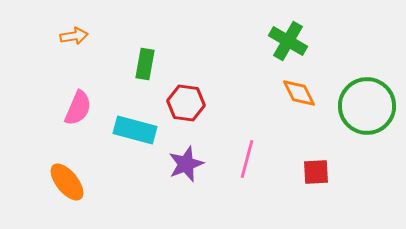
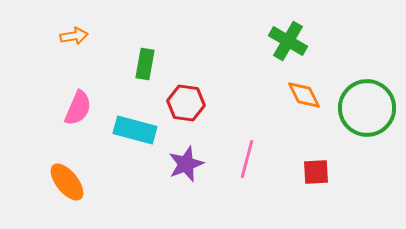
orange diamond: moved 5 px right, 2 px down
green circle: moved 2 px down
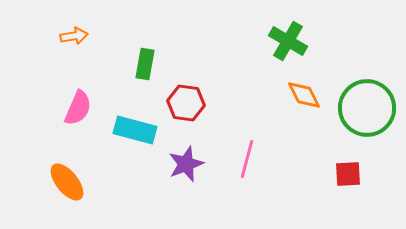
red square: moved 32 px right, 2 px down
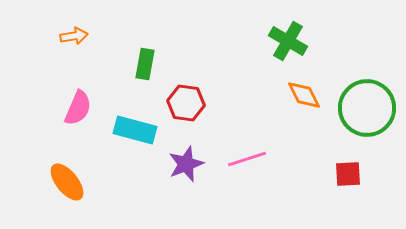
pink line: rotated 57 degrees clockwise
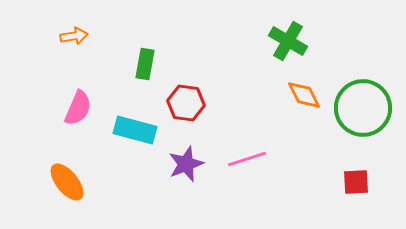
green circle: moved 4 px left
red square: moved 8 px right, 8 px down
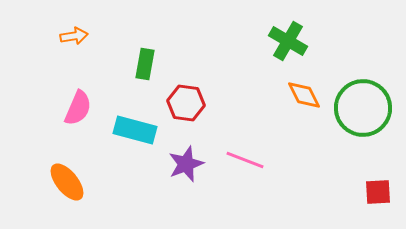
pink line: moved 2 px left, 1 px down; rotated 39 degrees clockwise
red square: moved 22 px right, 10 px down
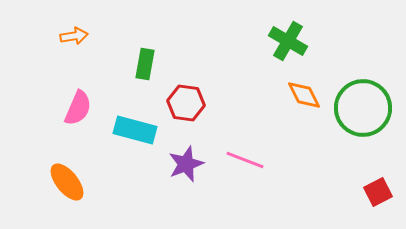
red square: rotated 24 degrees counterclockwise
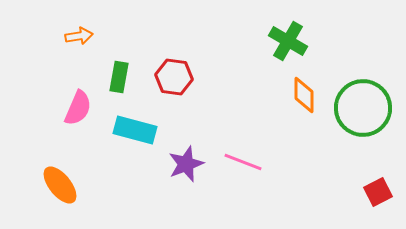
orange arrow: moved 5 px right
green rectangle: moved 26 px left, 13 px down
orange diamond: rotated 27 degrees clockwise
red hexagon: moved 12 px left, 26 px up
pink line: moved 2 px left, 2 px down
orange ellipse: moved 7 px left, 3 px down
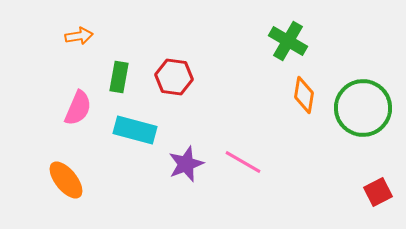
orange diamond: rotated 9 degrees clockwise
pink line: rotated 9 degrees clockwise
orange ellipse: moved 6 px right, 5 px up
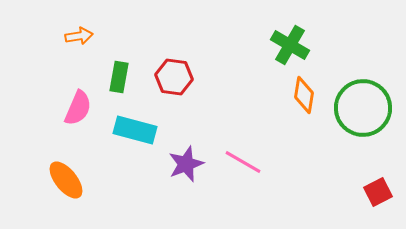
green cross: moved 2 px right, 4 px down
